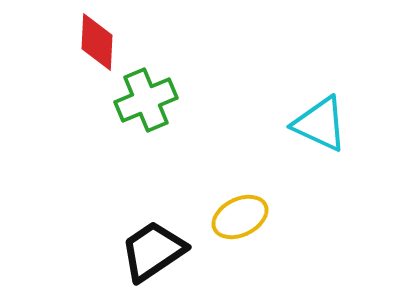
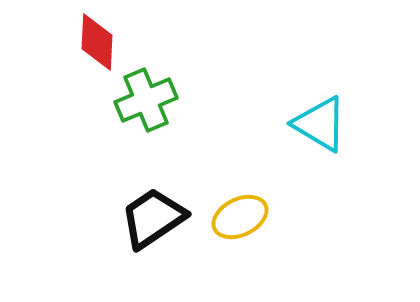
cyan triangle: rotated 6 degrees clockwise
black trapezoid: moved 33 px up
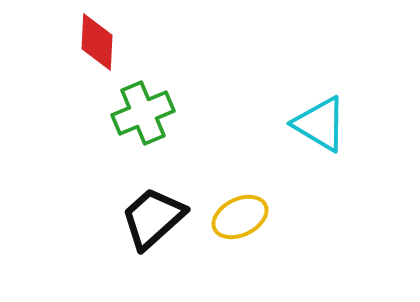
green cross: moved 3 px left, 13 px down
black trapezoid: rotated 8 degrees counterclockwise
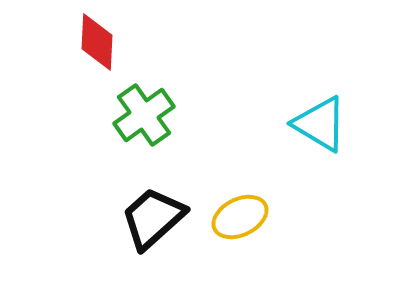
green cross: moved 1 px right, 2 px down; rotated 12 degrees counterclockwise
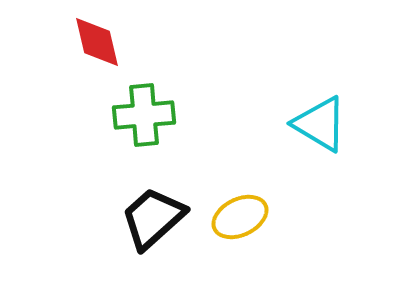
red diamond: rotated 16 degrees counterclockwise
green cross: rotated 30 degrees clockwise
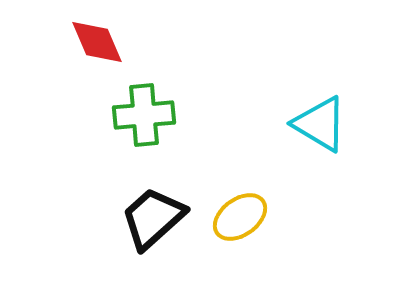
red diamond: rotated 10 degrees counterclockwise
yellow ellipse: rotated 10 degrees counterclockwise
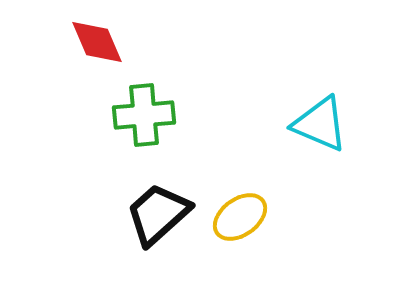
cyan triangle: rotated 8 degrees counterclockwise
black trapezoid: moved 5 px right, 4 px up
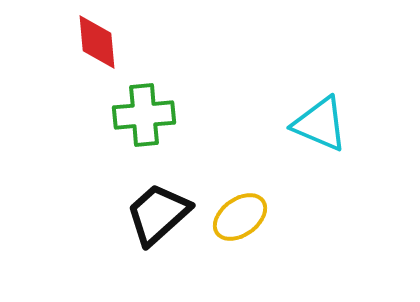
red diamond: rotated 18 degrees clockwise
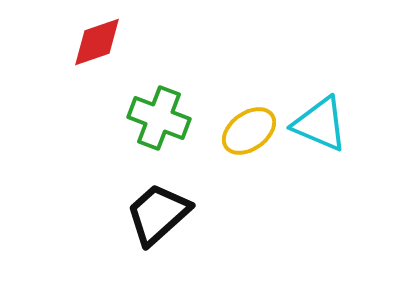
red diamond: rotated 76 degrees clockwise
green cross: moved 15 px right, 3 px down; rotated 26 degrees clockwise
yellow ellipse: moved 9 px right, 86 px up
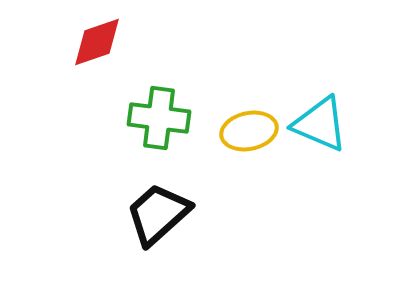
green cross: rotated 14 degrees counterclockwise
yellow ellipse: rotated 24 degrees clockwise
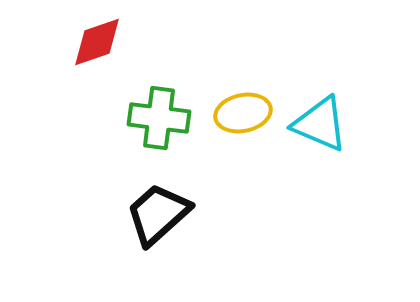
yellow ellipse: moved 6 px left, 18 px up
